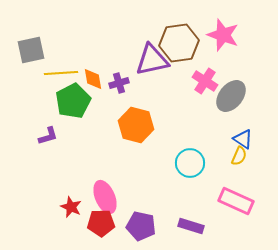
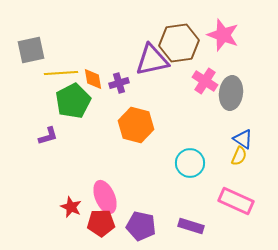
gray ellipse: moved 3 px up; rotated 32 degrees counterclockwise
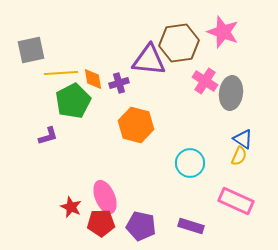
pink star: moved 3 px up
purple triangle: moved 3 px left; rotated 18 degrees clockwise
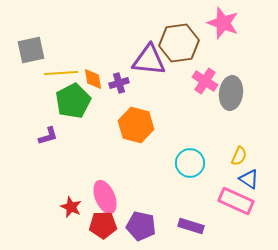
pink star: moved 9 px up
blue triangle: moved 6 px right, 40 px down
red pentagon: moved 2 px right, 2 px down
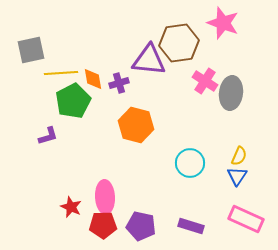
blue triangle: moved 12 px left, 3 px up; rotated 30 degrees clockwise
pink ellipse: rotated 20 degrees clockwise
pink rectangle: moved 10 px right, 18 px down
